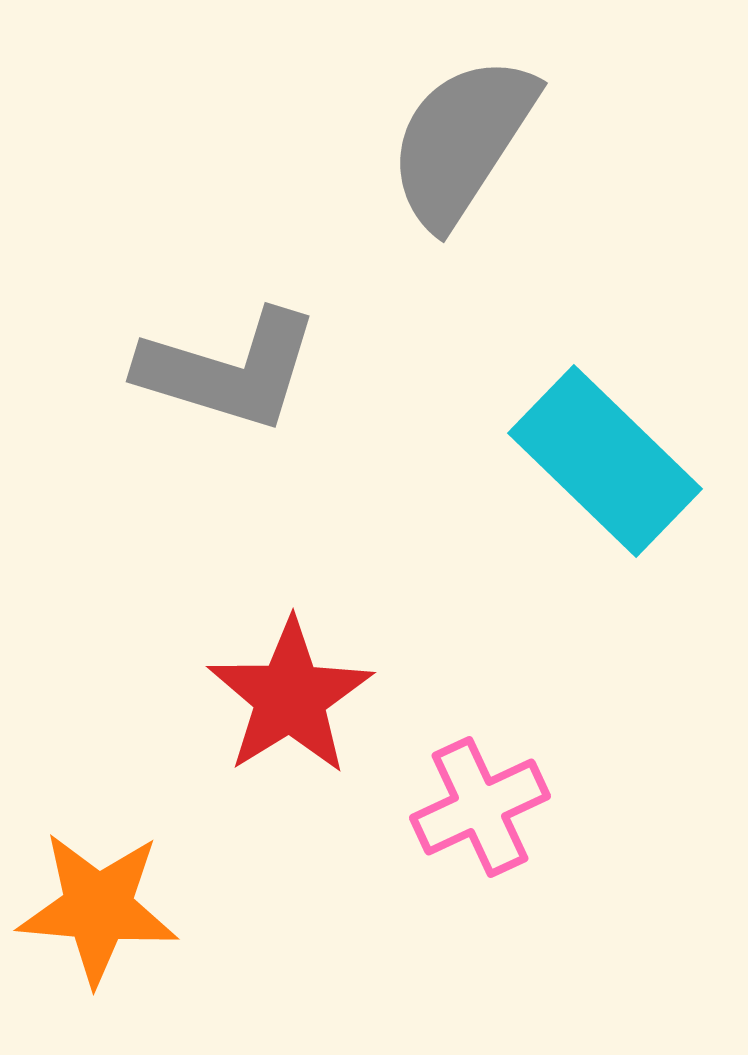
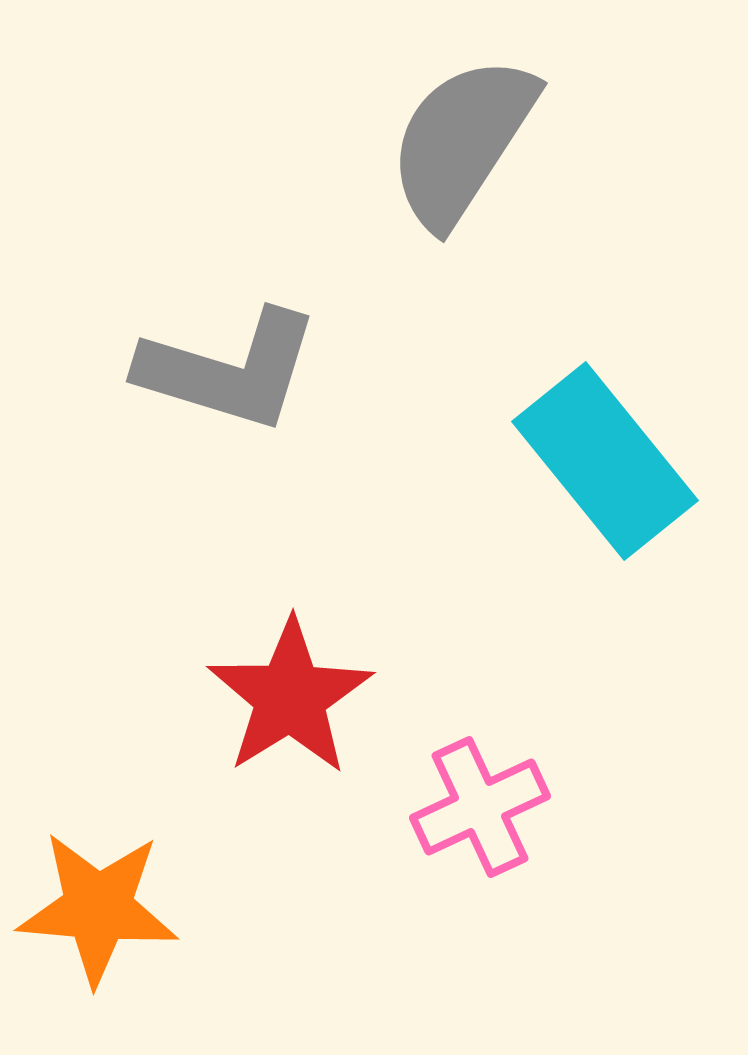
cyan rectangle: rotated 7 degrees clockwise
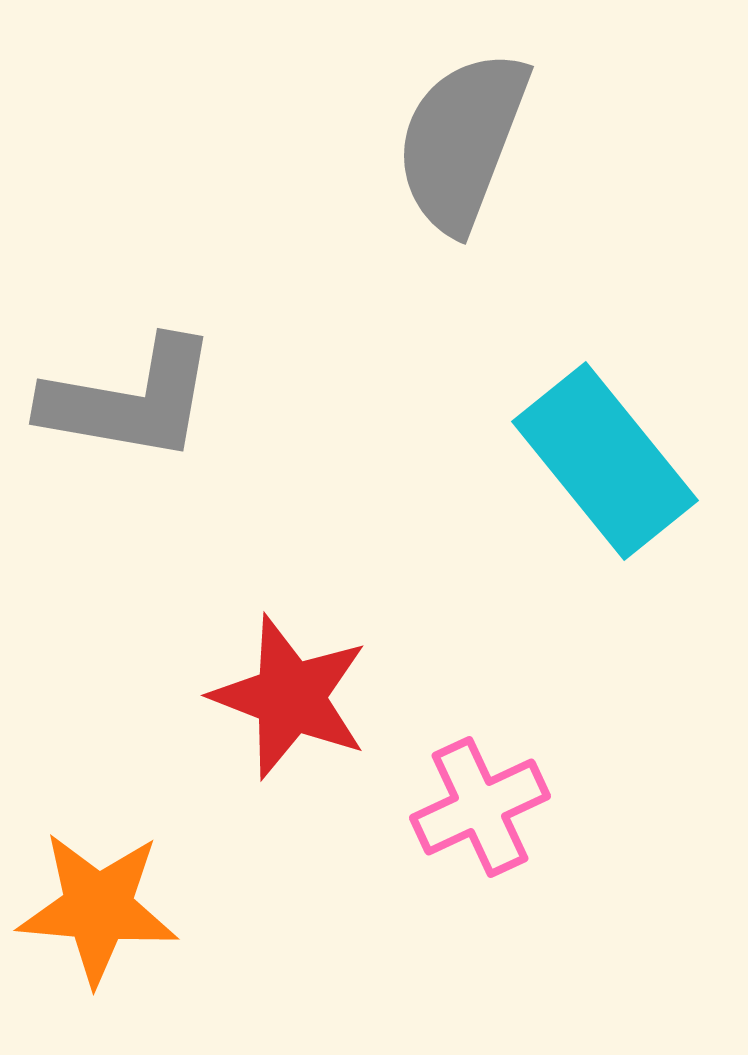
gray semicircle: rotated 12 degrees counterclockwise
gray L-shape: moved 99 px left, 30 px down; rotated 7 degrees counterclockwise
red star: rotated 19 degrees counterclockwise
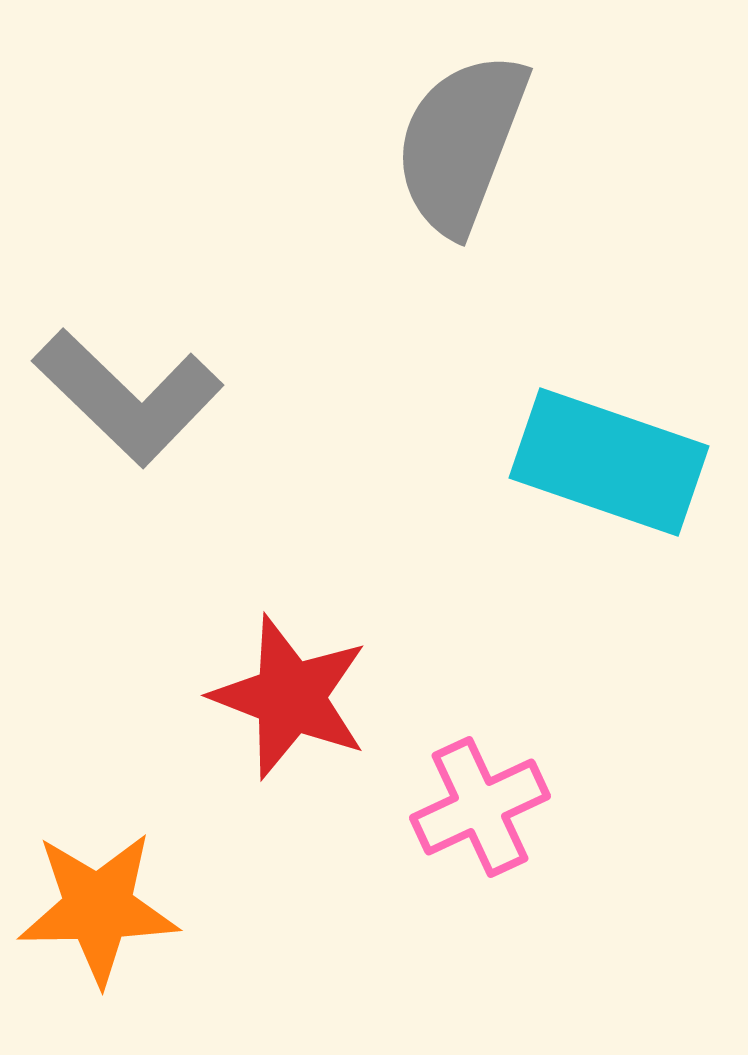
gray semicircle: moved 1 px left, 2 px down
gray L-shape: moved 2 px left, 3 px up; rotated 34 degrees clockwise
cyan rectangle: moved 4 px right, 1 px down; rotated 32 degrees counterclockwise
orange star: rotated 6 degrees counterclockwise
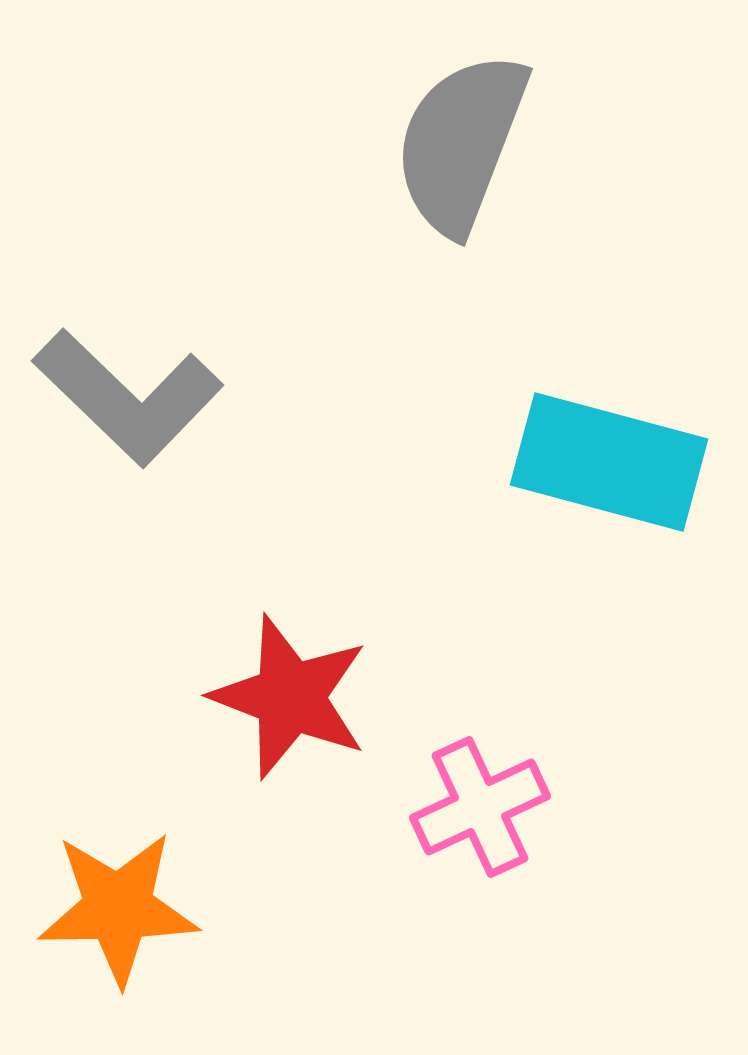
cyan rectangle: rotated 4 degrees counterclockwise
orange star: moved 20 px right
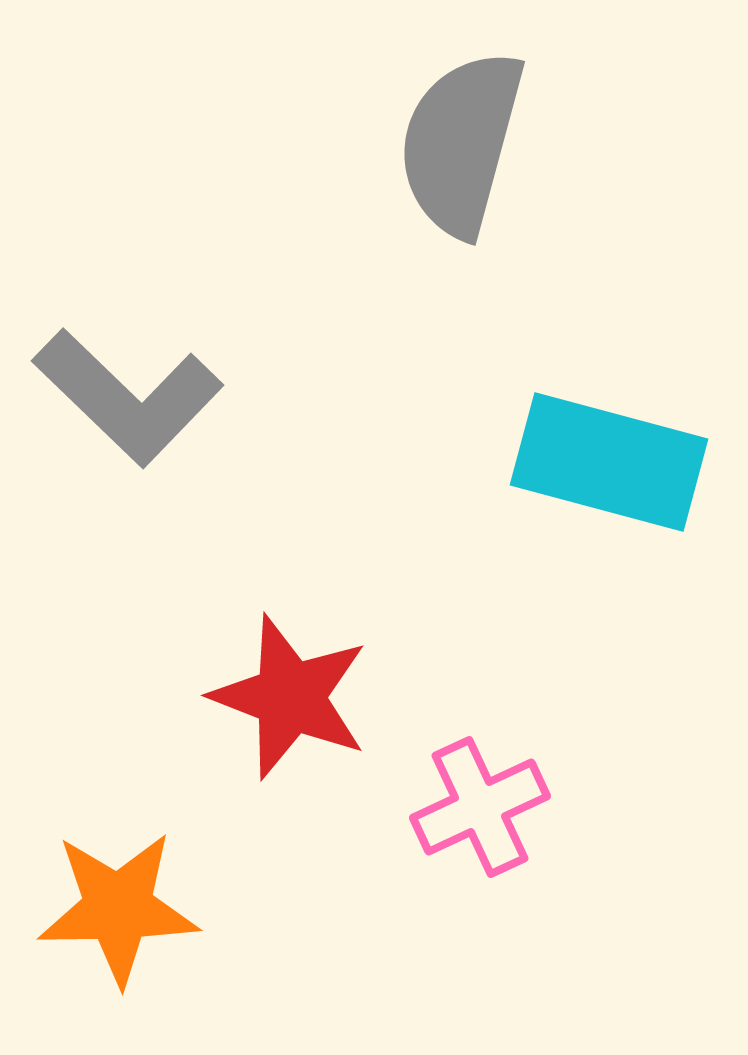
gray semicircle: rotated 6 degrees counterclockwise
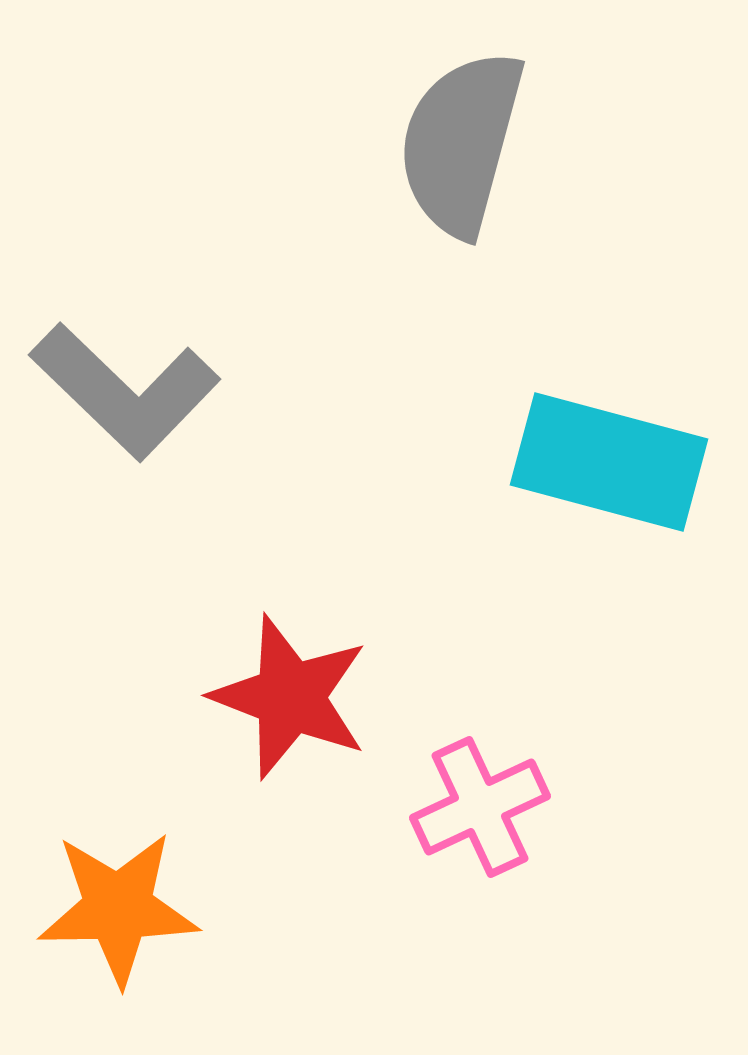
gray L-shape: moved 3 px left, 6 px up
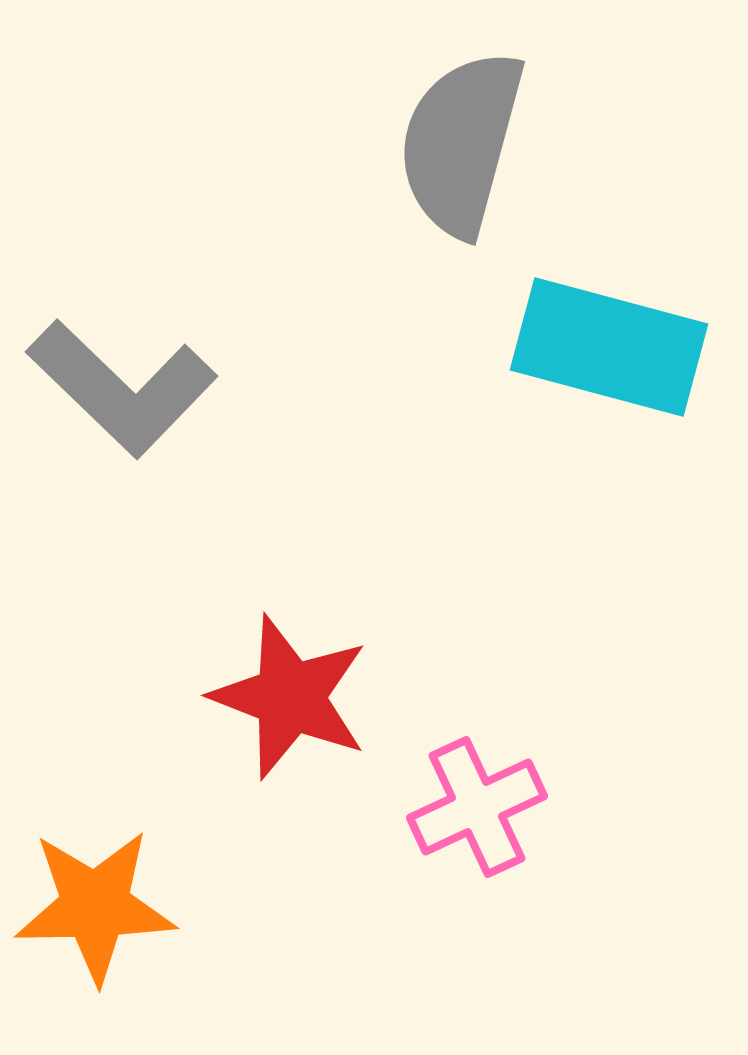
gray L-shape: moved 3 px left, 3 px up
cyan rectangle: moved 115 px up
pink cross: moved 3 px left
orange star: moved 23 px left, 2 px up
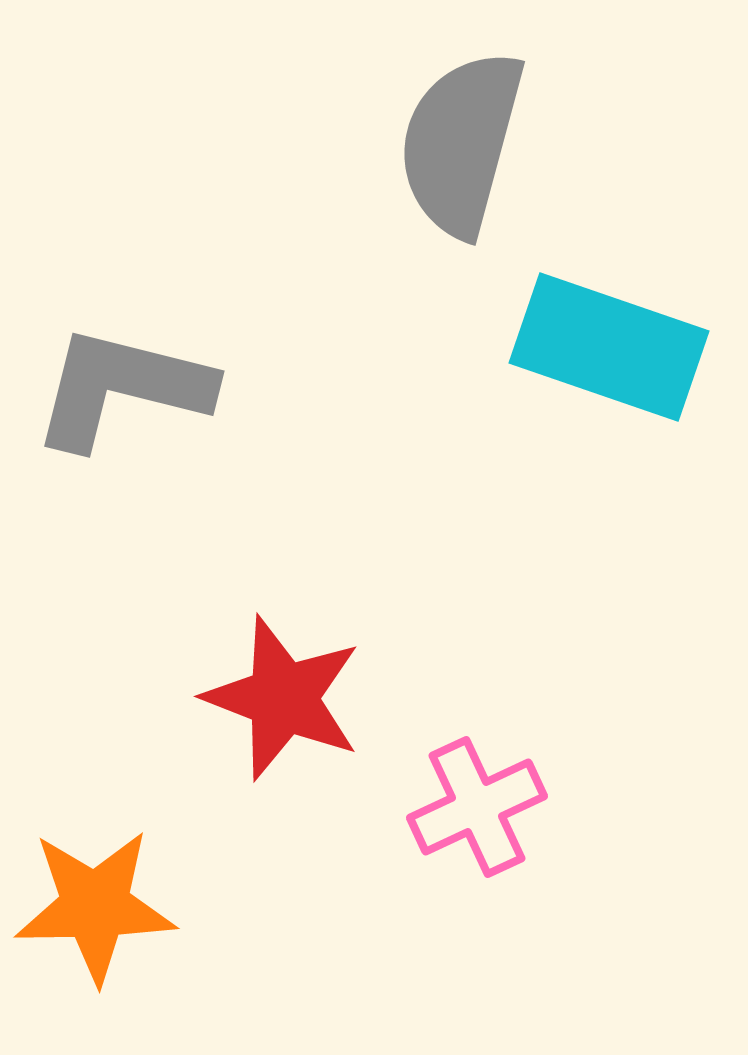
cyan rectangle: rotated 4 degrees clockwise
gray L-shape: rotated 150 degrees clockwise
red star: moved 7 px left, 1 px down
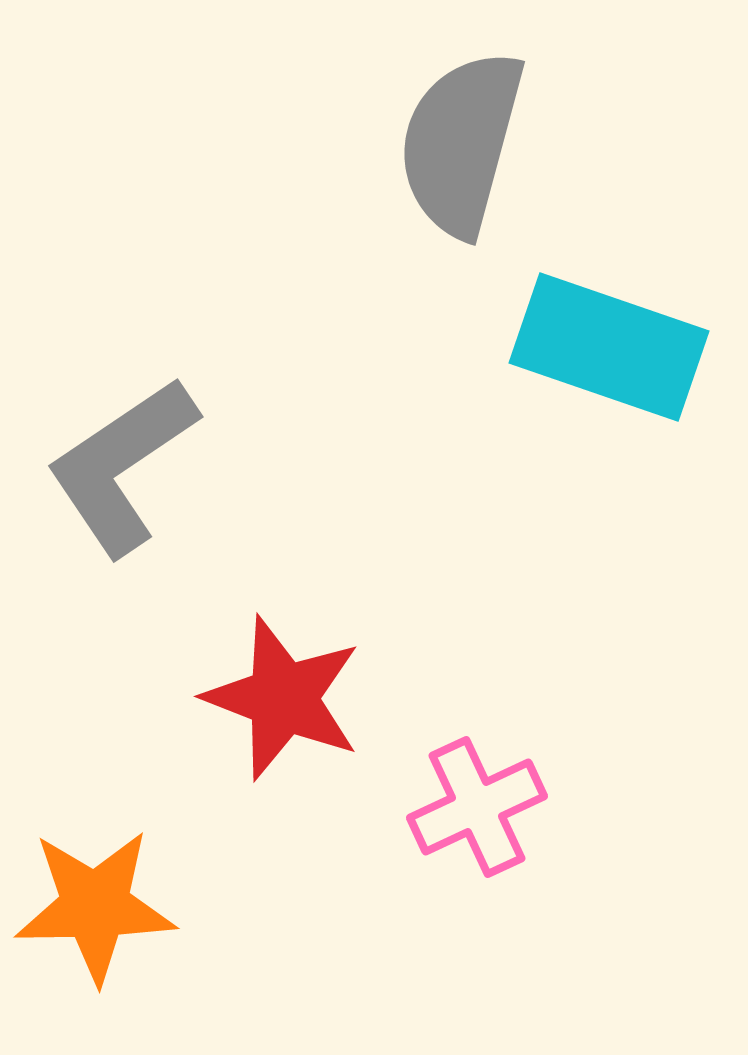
gray L-shape: moved 78 px down; rotated 48 degrees counterclockwise
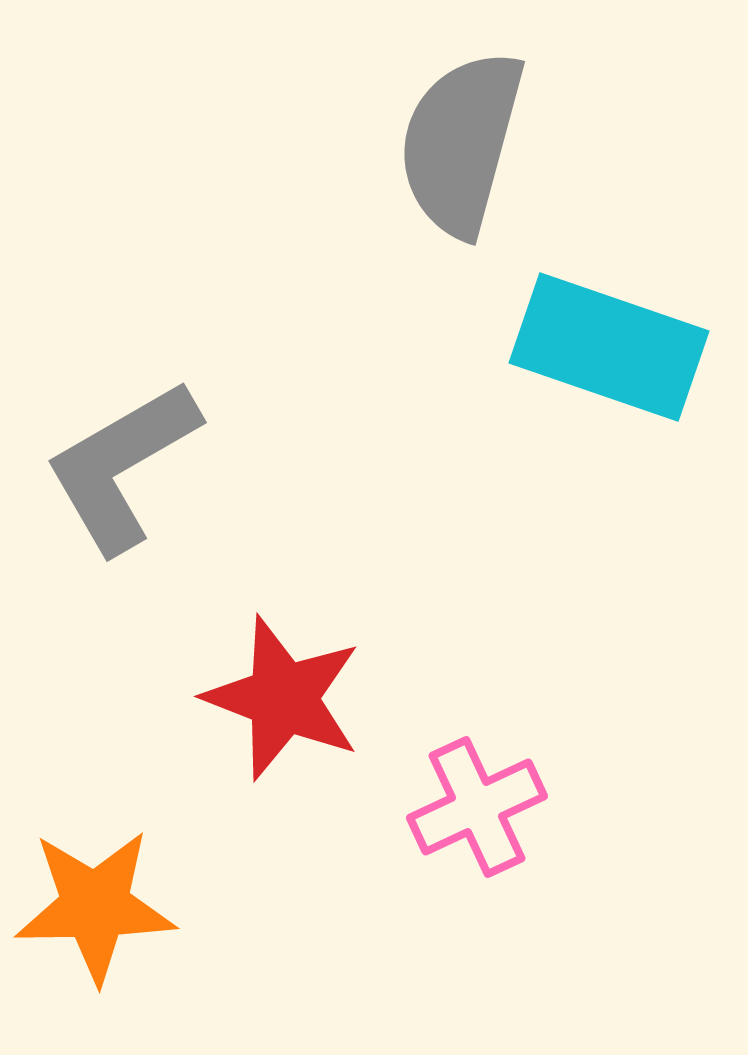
gray L-shape: rotated 4 degrees clockwise
